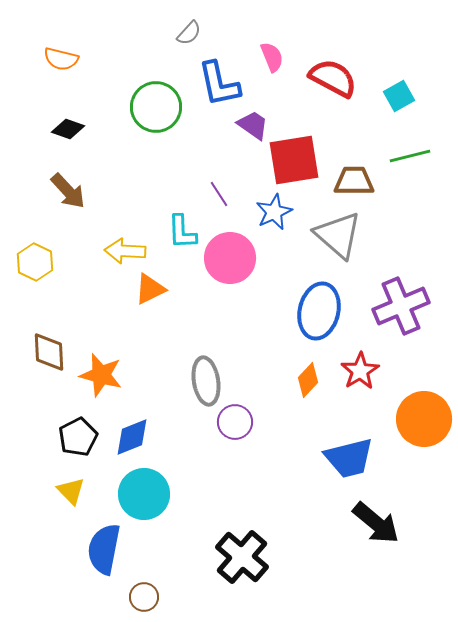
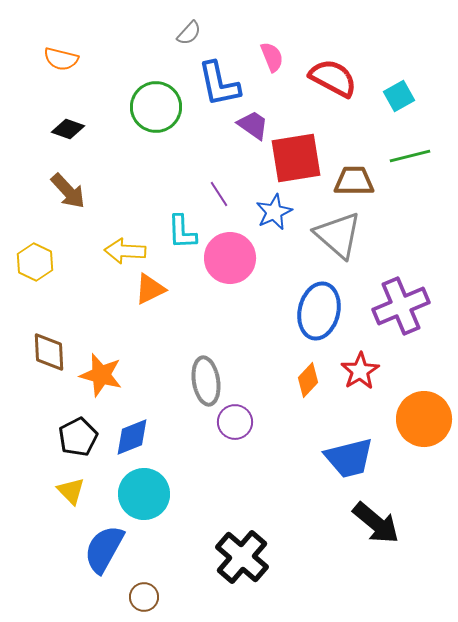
red square: moved 2 px right, 2 px up
blue semicircle: rotated 18 degrees clockwise
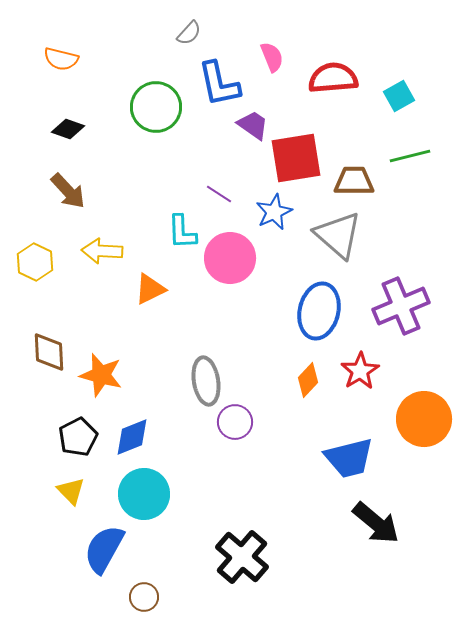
red semicircle: rotated 33 degrees counterclockwise
purple line: rotated 24 degrees counterclockwise
yellow arrow: moved 23 px left
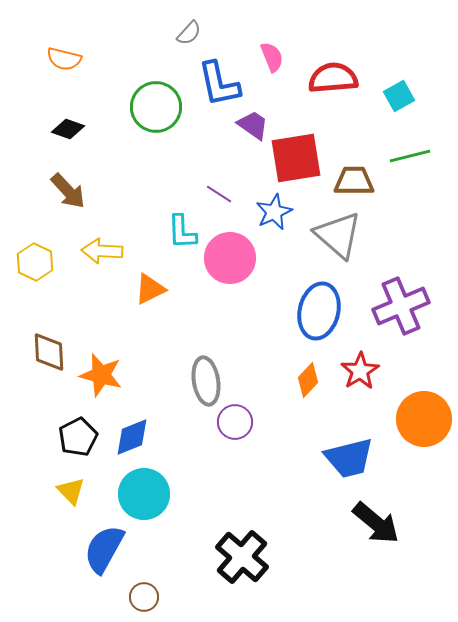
orange semicircle: moved 3 px right
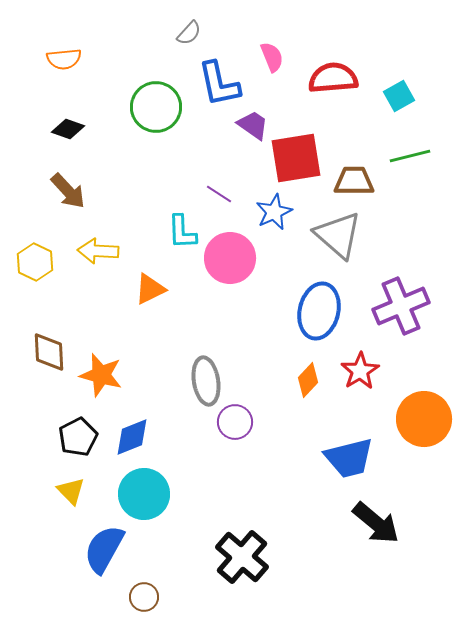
orange semicircle: rotated 20 degrees counterclockwise
yellow arrow: moved 4 px left
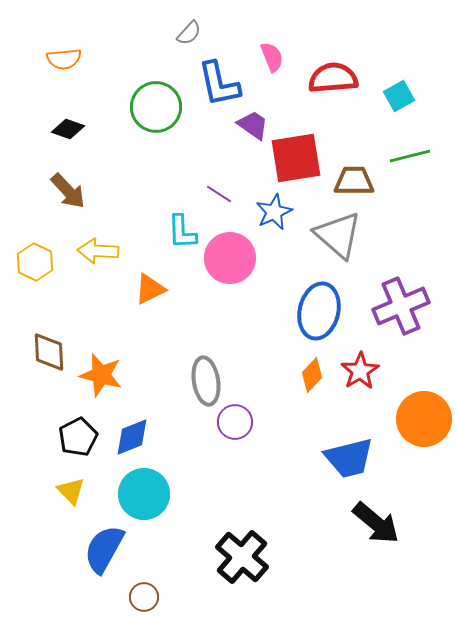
orange diamond: moved 4 px right, 5 px up
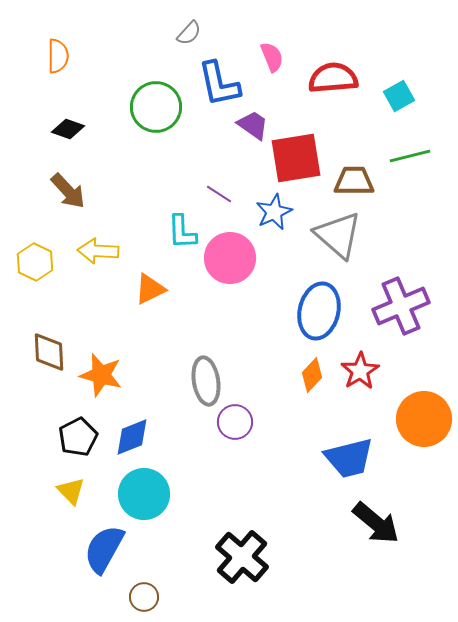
orange semicircle: moved 6 px left, 3 px up; rotated 84 degrees counterclockwise
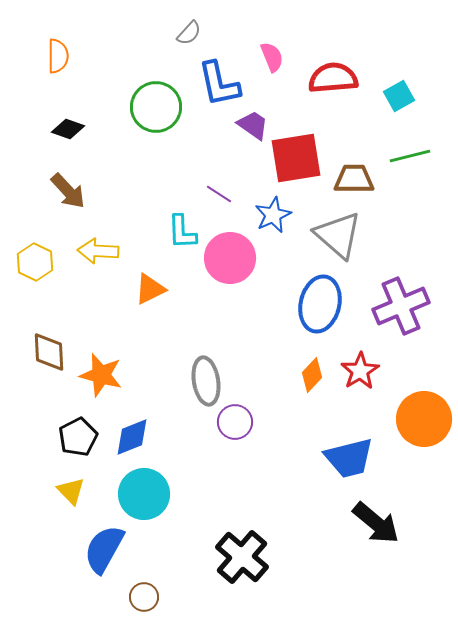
brown trapezoid: moved 2 px up
blue star: moved 1 px left, 3 px down
blue ellipse: moved 1 px right, 7 px up
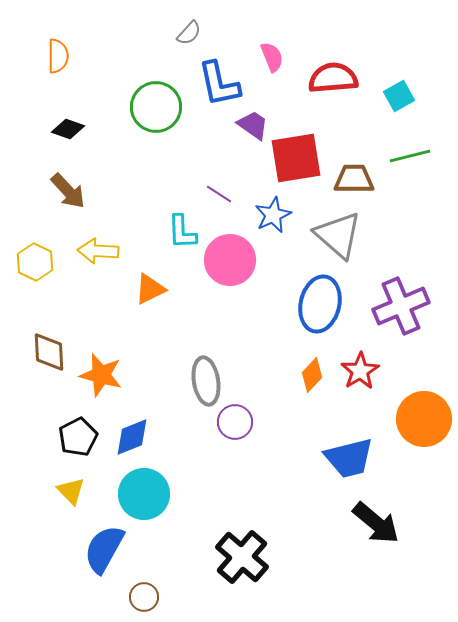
pink circle: moved 2 px down
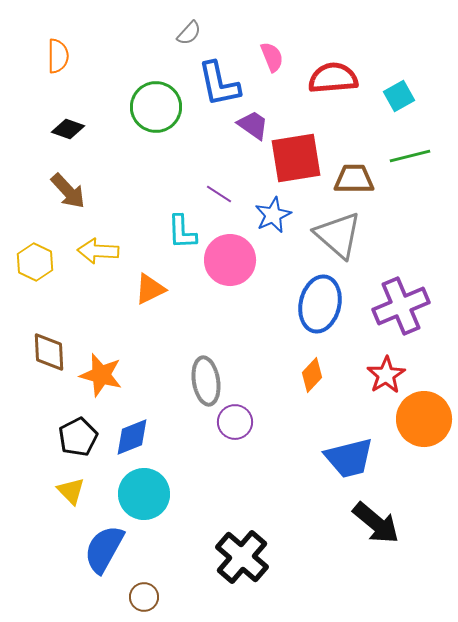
red star: moved 26 px right, 4 px down
